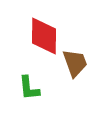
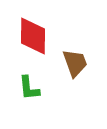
red diamond: moved 11 px left
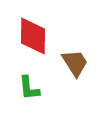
brown trapezoid: rotated 12 degrees counterclockwise
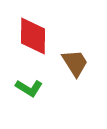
green L-shape: rotated 52 degrees counterclockwise
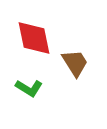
red diamond: moved 1 px right, 2 px down; rotated 12 degrees counterclockwise
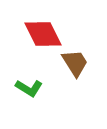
red diamond: moved 9 px right, 4 px up; rotated 15 degrees counterclockwise
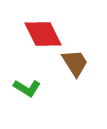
green L-shape: moved 2 px left
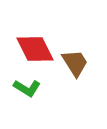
red diamond: moved 8 px left, 15 px down
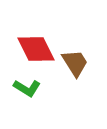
red diamond: moved 1 px right
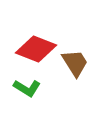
red diamond: rotated 42 degrees counterclockwise
